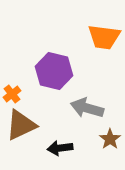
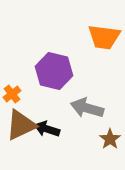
black arrow: moved 13 px left, 19 px up; rotated 25 degrees clockwise
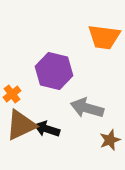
brown star: moved 1 px down; rotated 15 degrees clockwise
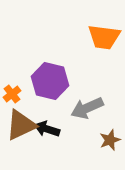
purple hexagon: moved 4 px left, 10 px down
gray arrow: rotated 40 degrees counterclockwise
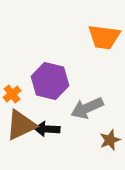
black arrow: rotated 15 degrees counterclockwise
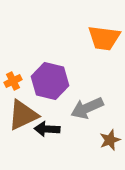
orange trapezoid: moved 1 px down
orange cross: moved 1 px right, 13 px up; rotated 12 degrees clockwise
brown triangle: moved 2 px right, 10 px up
